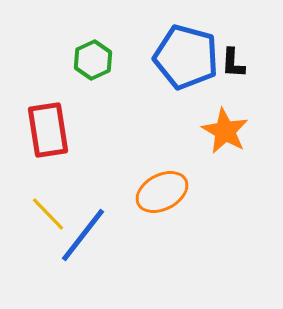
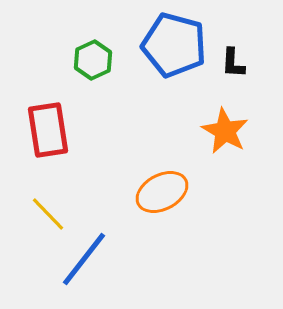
blue pentagon: moved 12 px left, 12 px up
blue line: moved 1 px right, 24 px down
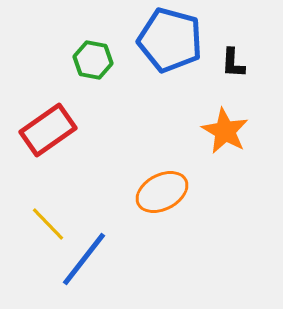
blue pentagon: moved 4 px left, 5 px up
green hexagon: rotated 24 degrees counterclockwise
red rectangle: rotated 64 degrees clockwise
yellow line: moved 10 px down
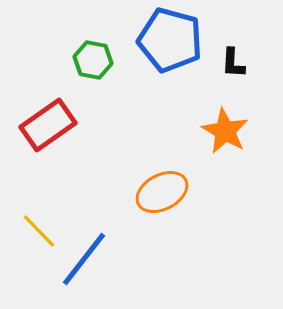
red rectangle: moved 5 px up
yellow line: moved 9 px left, 7 px down
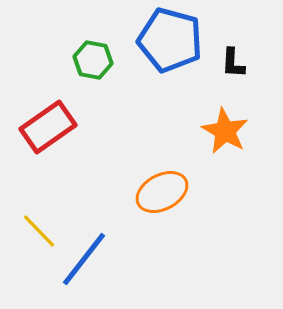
red rectangle: moved 2 px down
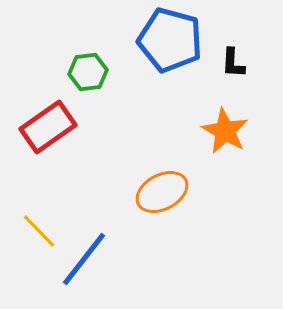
green hexagon: moved 5 px left, 12 px down; rotated 18 degrees counterclockwise
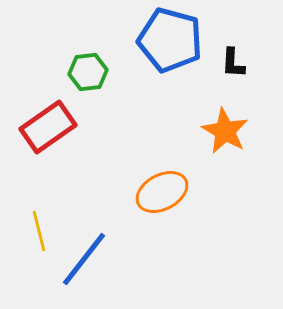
yellow line: rotated 30 degrees clockwise
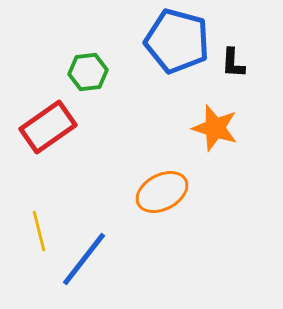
blue pentagon: moved 7 px right, 1 px down
orange star: moved 10 px left, 3 px up; rotated 12 degrees counterclockwise
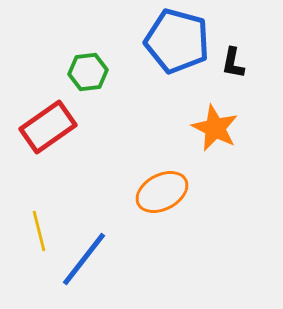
black L-shape: rotated 8 degrees clockwise
orange star: rotated 9 degrees clockwise
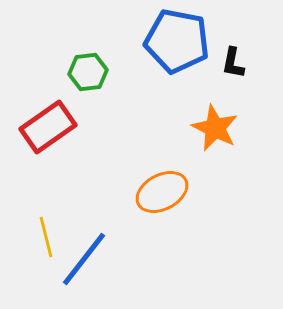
blue pentagon: rotated 4 degrees counterclockwise
yellow line: moved 7 px right, 6 px down
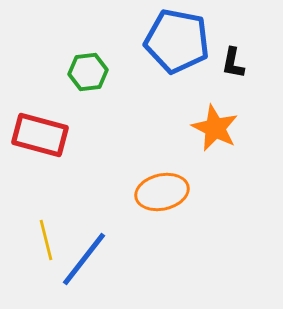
red rectangle: moved 8 px left, 8 px down; rotated 50 degrees clockwise
orange ellipse: rotated 15 degrees clockwise
yellow line: moved 3 px down
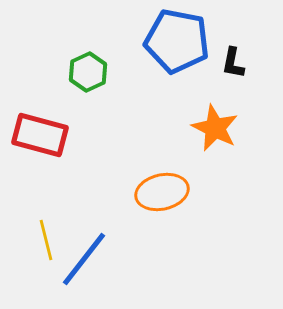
green hexagon: rotated 18 degrees counterclockwise
